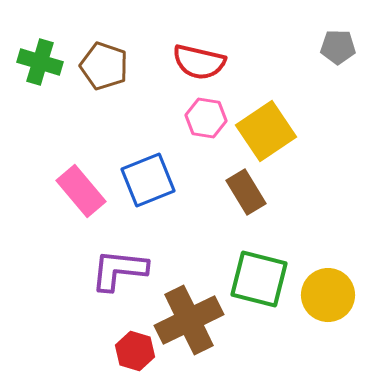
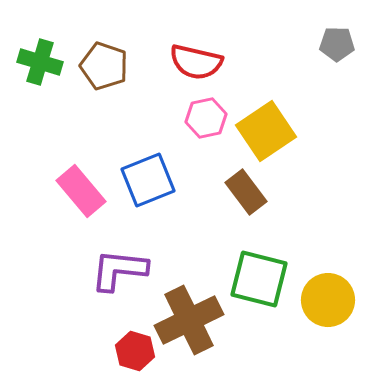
gray pentagon: moved 1 px left, 3 px up
red semicircle: moved 3 px left
pink hexagon: rotated 21 degrees counterclockwise
brown rectangle: rotated 6 degrees counterclockwise
yellow circle: moved 5 px down
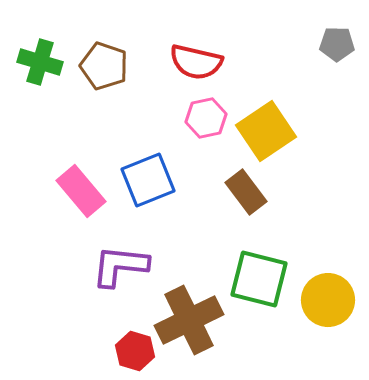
purple L-shape: moved 1 px right, 4 px up
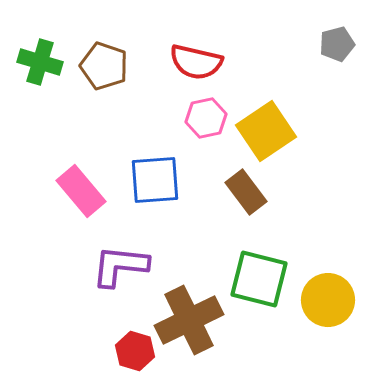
gray pentagon: rotated 16 degrees counterclockwise
blue square: moved 7 px right; rotated 18 degrees clockwise
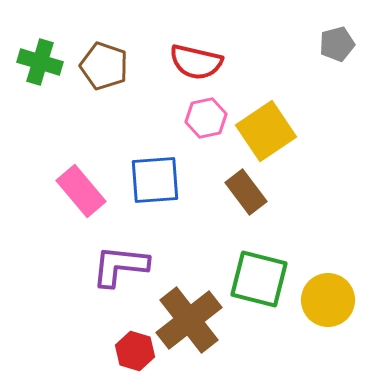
brown cross: rotated 12 degrees counterclockwise
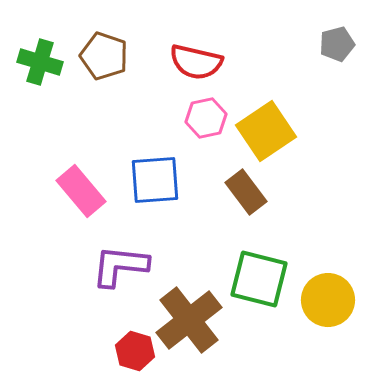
brown pentagon: moved 10 px up
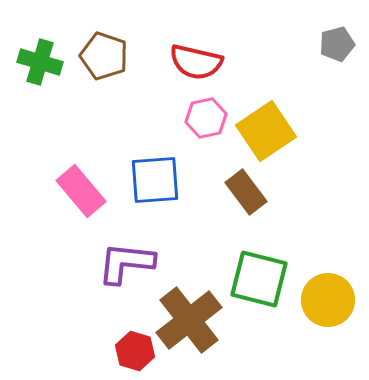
purple L-shape: moved 6 px right, 3 px up
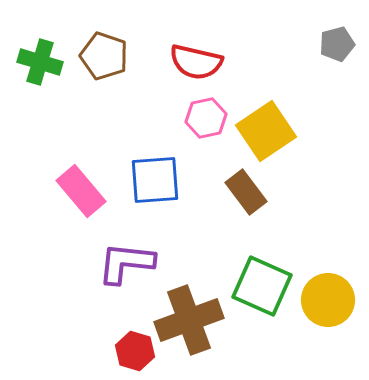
green square: moved 3 px right, 7 px down; rotated 10 degrees clockwise
brown cross: rotated 18 degrees clockwise
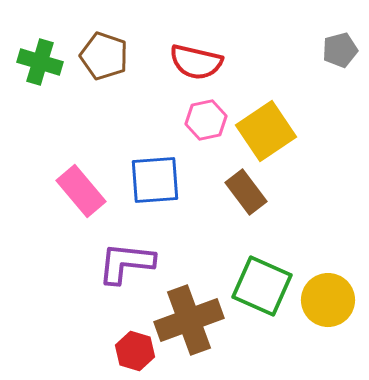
gray pentagon: moved 3 px right, 6 px down
pink hexagon: moved 2 px down
